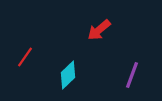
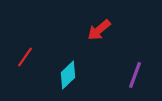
purple line: moved 3 px right
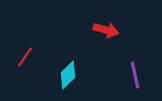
red arrow: moved 7 px right; rotated 125 degrees counterclockwise
purple line: rotated 32 degrees counterclockwise
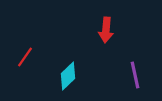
red arrow: rotated 80 degrees clockwise
cyan diamond: moved 1 px down
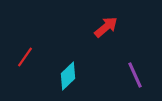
red arrow: moved 3 px up; rotated 135 degrees counterclockwise
purple line: rotated 12 degrees counterclockwise
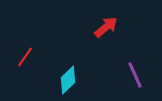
cyan diamond: moved 4 px down
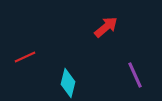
red line: rotated 30 degrees clockwise
cyan diamond: moved 3 px down; rotated 32 degrees counterclockwise
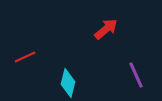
red arrow: moved 2 px down
purple line: moved 1 px right
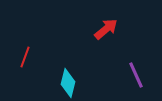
red line: rotated 45 degrees counterclockwise
